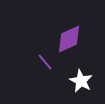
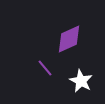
purple line: moved 6 px down
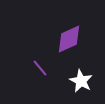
purple line: moved 5 px left
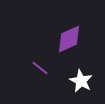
purple line: rotated 12 degrees counterclockwise
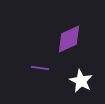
purple line: rotated 30 degrees counterclockwise
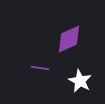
white star: moved 1 px left
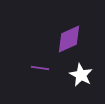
white star: moved 1 px right, 6 px up
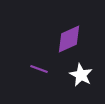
purple line: moved 1 px left, 1 px down; rotated 12 degrees clockwise
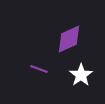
white star: rotated 10 degrees clockwise
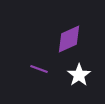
white star: moved 2 px left
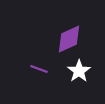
white star: moved 4 px up
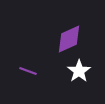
purple line: moved 11 px left, 2 px down
